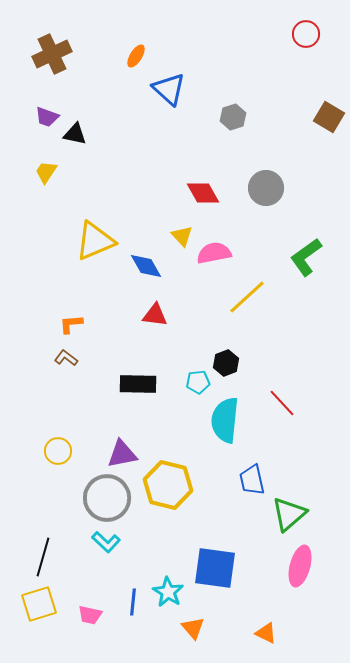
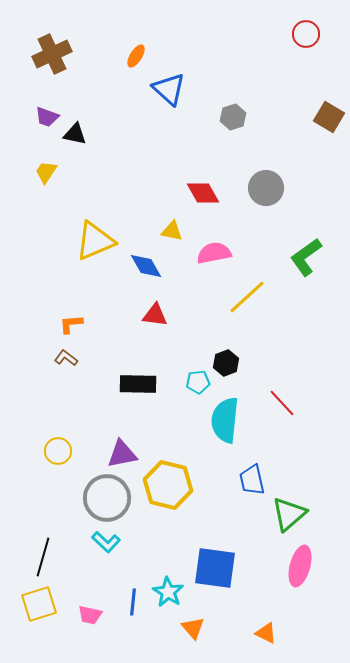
yellow triangle at (182, 236): moved 10 px left, 5 px up; rotated 35 degrees counterclockwise
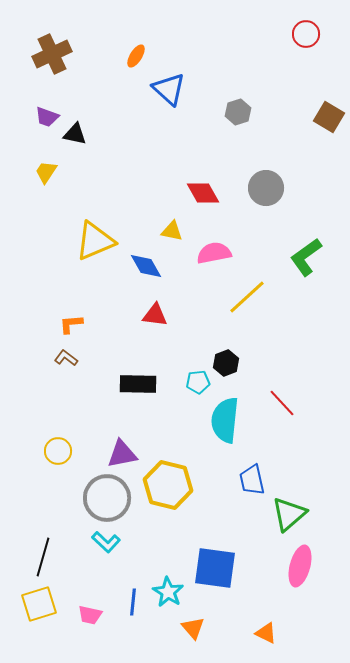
gray hexagon at (233, 117): moved 5 px right, 5 px up
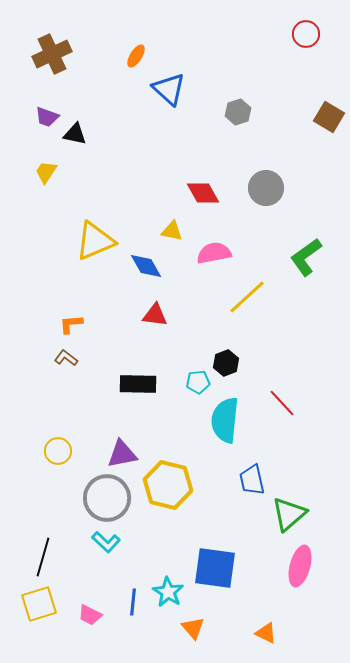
pink trapezoid at (90, 615): rotated 15 degrees clockwise
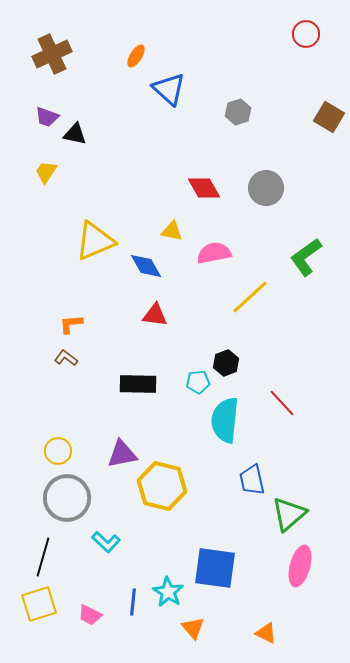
red diamond at (203, 193): moved 1 px right, 5 px up
yellow line at (247, 297): moved 3 px right
yellow hexagon at (168, 485): moved 6 px left, 1 px down
gray circle at (107, 498): moved 40 px left
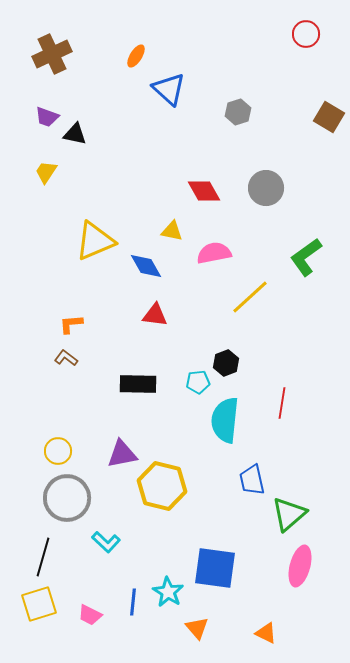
red diamond at (204, 188): moved 3 px down
red line at (282, 403): rotated 52 degrees clockwise
orange triangle at (193, 628): moved 4 px right
